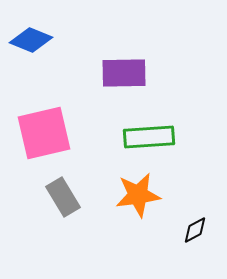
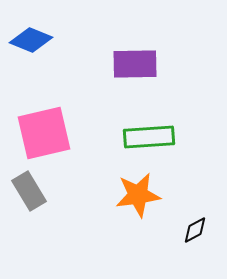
purple rectangle: moved 11 px right, 9 px up
gray rectangle: moved 34 px left, 6 px up
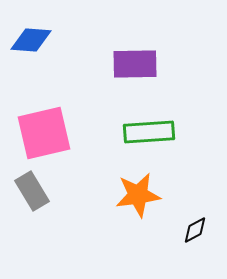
blue diamond: rotated 18 degrees counterclockwise
green rectangle: moved 5 px up
gray rectangle: moved 3 px right
